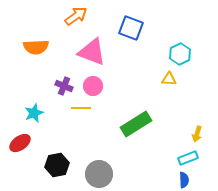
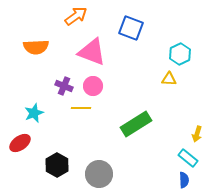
cyan rectangle: rotated 60 degrees clockwise
black hexagon: rotated 20 degrees counterclockwise
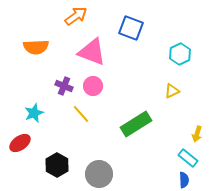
yellow triangle: moved 3 px right, 12 px down; rotated 28 degrees counterclockwise
yellow line: moved 6 px down; rotated 48 degrees clockwise
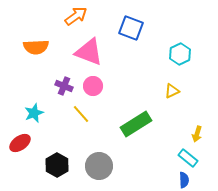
pink triangle: moved 3 px left
gray circle: moved 8 px up
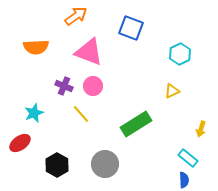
yellow arrow: moved 4 px right, 5 px up
gray circle: moved 6 px right, 2 px up
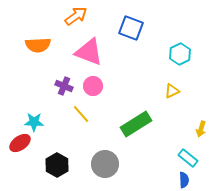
orange semicircle: moved 2 px right, 2 px up
cyan star: moved 9 px down; rotated 24 degrees clockwise
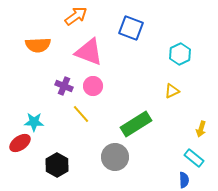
cyan rectangle: moved 6 px right
gray circle: moved 10 px right, 7 px up
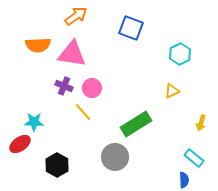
pink triangle: moved 17 px left, 2 px down; rotated 12 degrees counterclockwise
pink circle: moved 1 px left, 2 px down
yellow line: moved 2 px right, 2 px up
yellow arrow: moved 6 px up
red ellipse: moved 1 px down
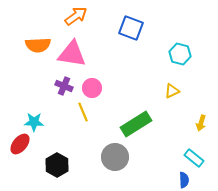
cyan hexagon: rotated 20 degrees counterclockwise
yellow line: rotated 18 degrees clockwise
red ellipse: rotated 15 degrees counterclockwise
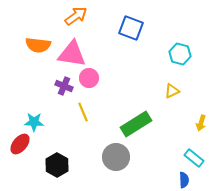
orange semicircle: rotated 10 degrees clockwise
pink circle: moved 3 px left, 10 px up
gray circle: moved 1 px right
